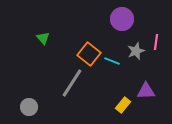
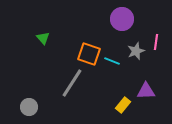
orange square: rotated 20 degrees counterclockwise
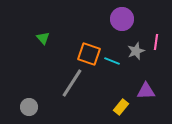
yellow rectangle: moved 2 px left, 2 px down
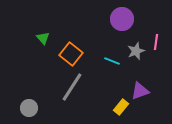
orange square: moved 18 px left; rotated 20 degrees clockwise
gray line: moved 4 px down
purple triangle: moved 6 px left; rotated 18 degrees counterclockwise
gray circle: moved 1 px down
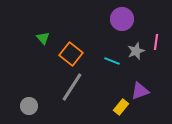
gray circle: moved 2 px up
